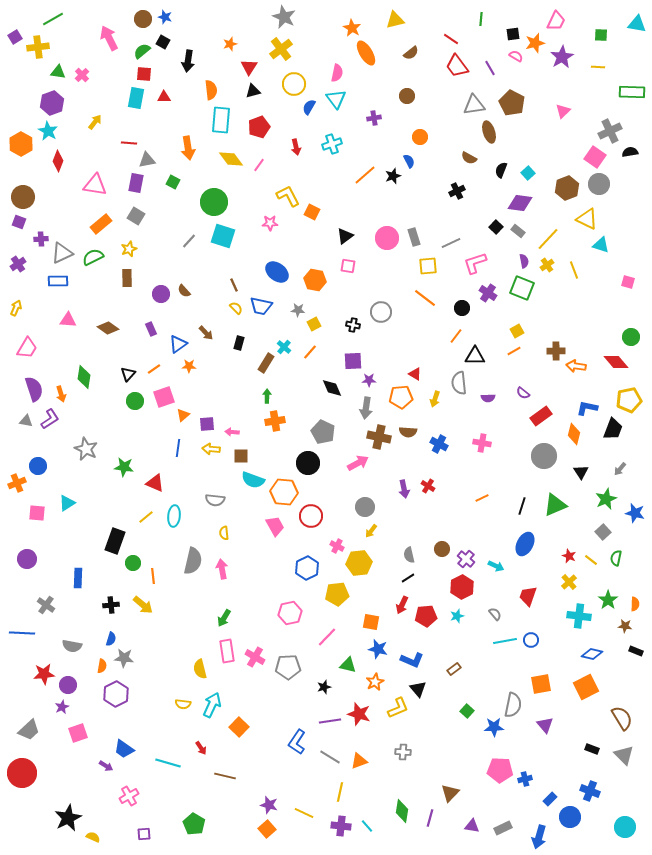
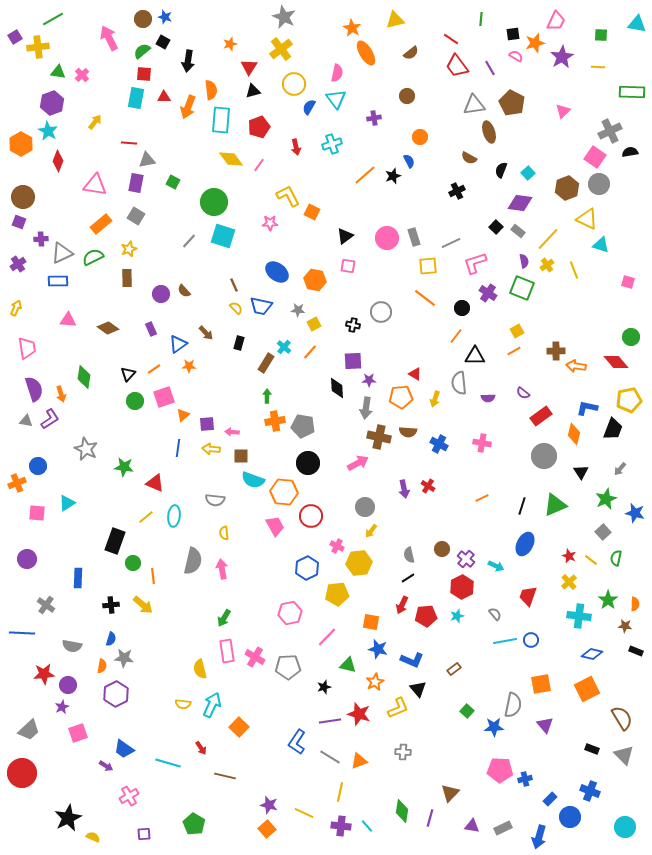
orange arrow at (188, 148): moved 41 px up; rotated 30 degrees clockwise
pink trapezoid at (27, 348): rotated 40 degrees counterclockwise
black diamond at (332, 388): moved 5 px right; rotated 20 degrees clockwise
gray pentagon at (323, 432): moved 20 px left, 6 px up; rotated 15 degrees counterclockwise
orange square at (586, 687): moved 1 px right, 2 px down
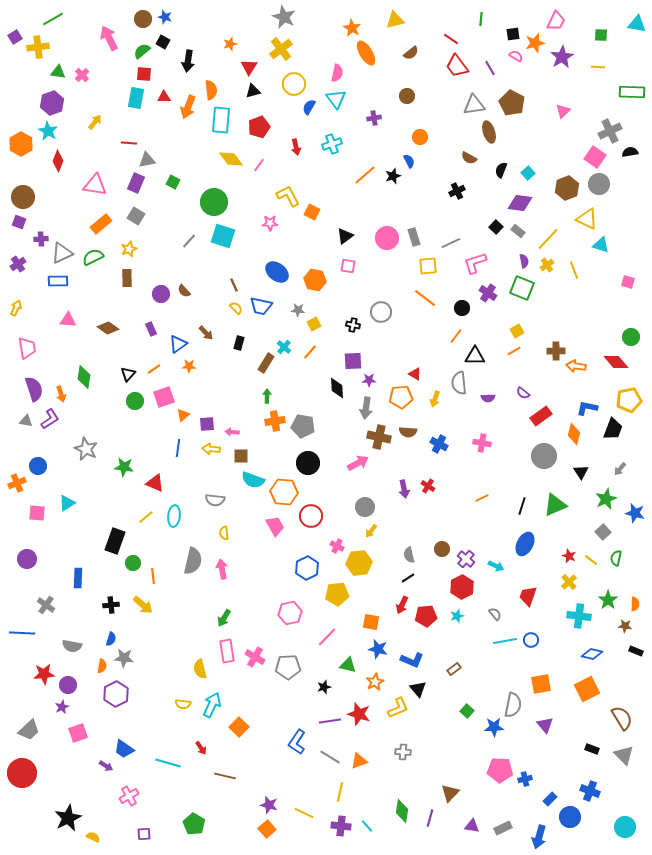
purple rectangle at (136, 183): rotated 12 degrees clockwise
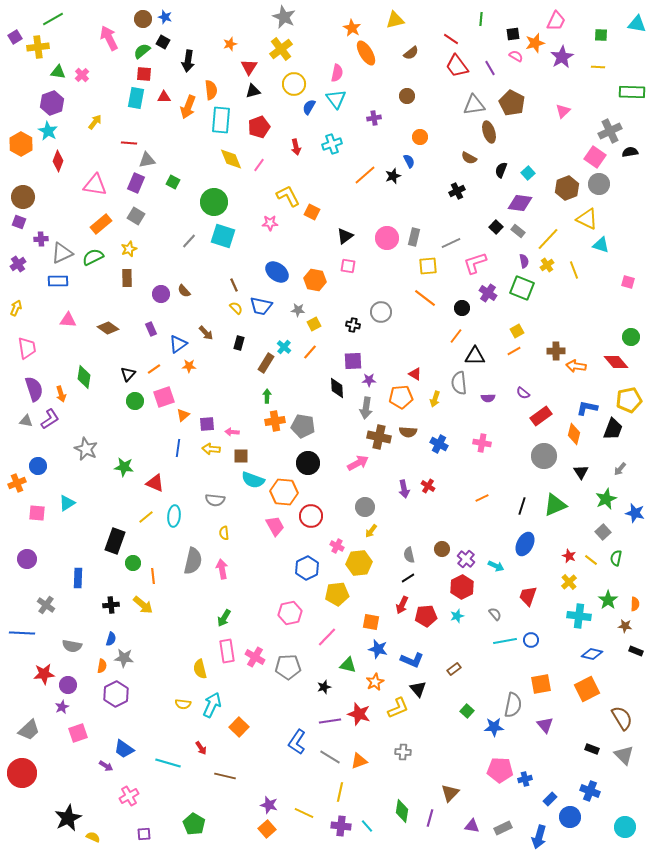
yellow diamond at (231, 159): rotated 15 degrees clockwise
gray rectangle at (414, 237): rotated 30 degrees clockwise
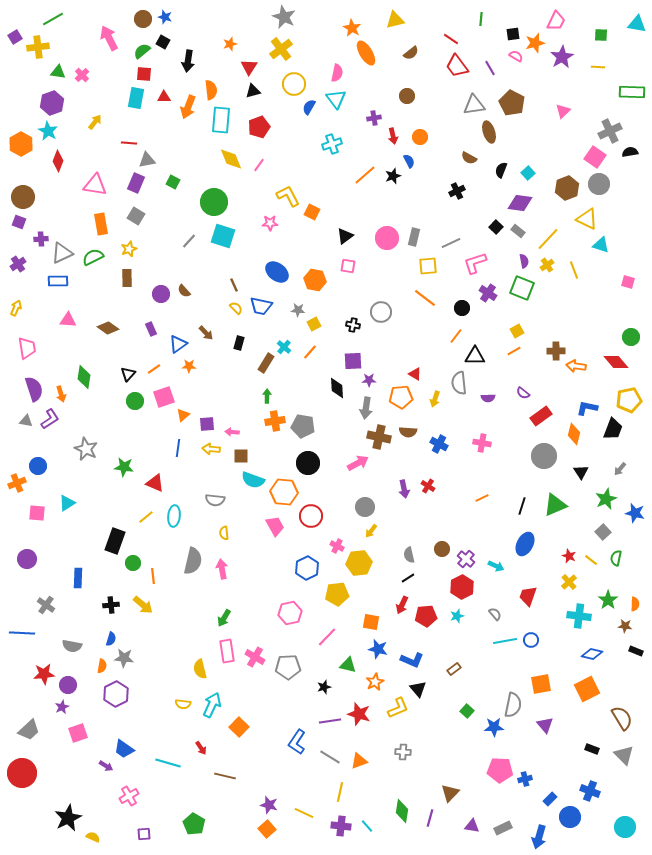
red arrow at (296, 147): moved 97 px right, 11 px up
orange rectangle at (101, 224): rotated 60 degrees counterclockwise
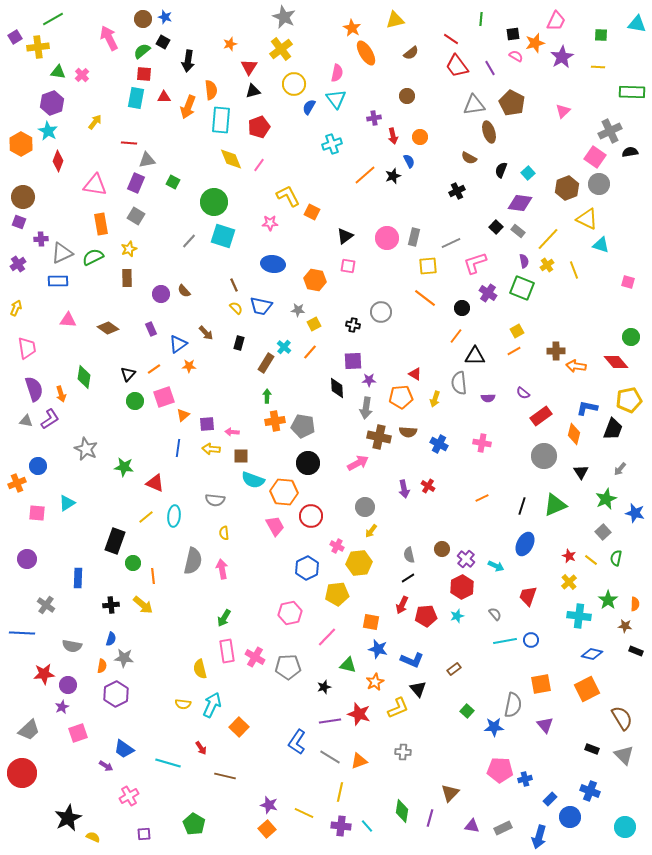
blue ellipse at (277, 272): moved 4 px left, 8 px up; rotated 30 degrees counterclockwise
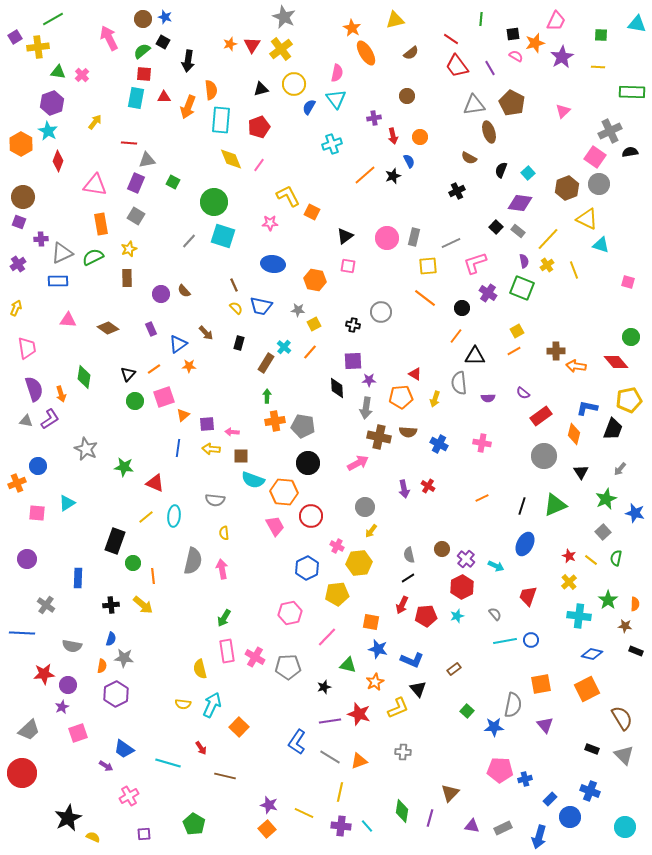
red triangle at (249, 67): moved 3 px right, 22 px up
black triangle at (253, 91): moved 8 px right, 2 px up
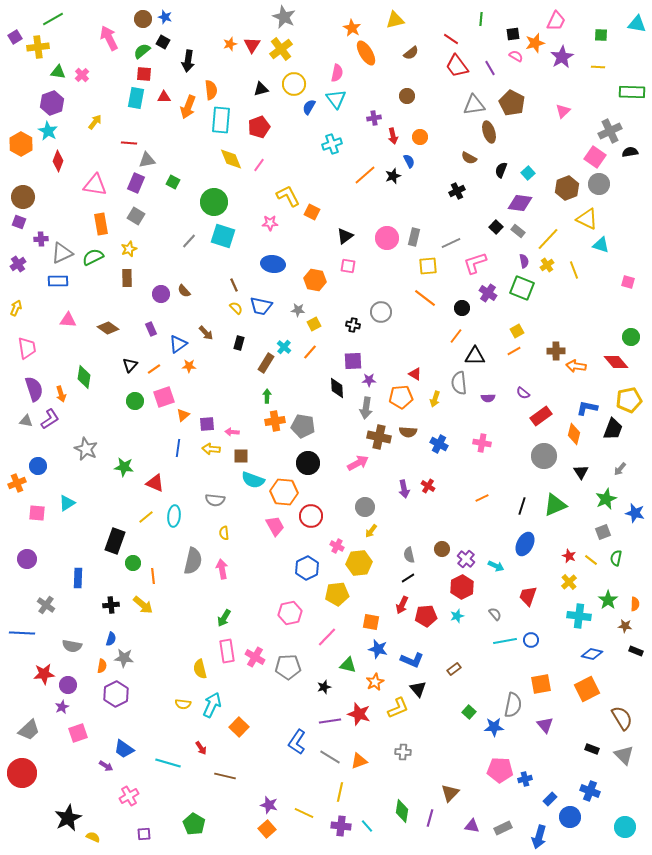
black triangle at (128, 374): moved 2 px right, 9 px up
gray square at (603, 532): rotated 21 degrees clockwise
green square at (467, 711): moved 2 px right, 1 px down
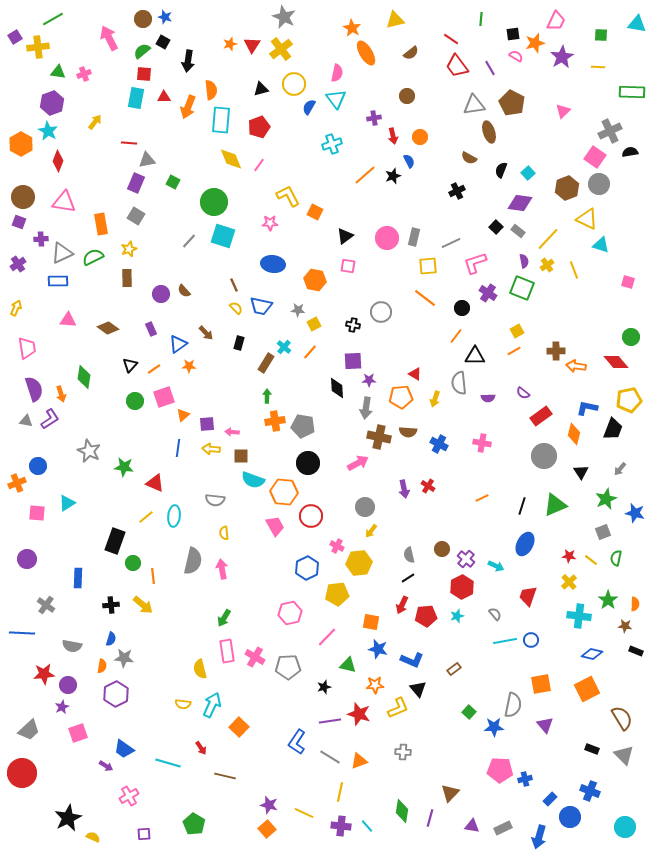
pink cross at (82, 75): moved 2 px right, 1 px up; rotated 24 degrees clockwise
pink triangle at (95, 185): moved 31 px left, 17 px down
orange square at (312, 212): moved 3 px right
gray star at (86, 449): moved 3 px right, 2 px down
red star at (569, 556): rotated 16 degrees counterclockwise
orange star at (375, 682): moved 3 px down; rotated 24 degrees clockwise
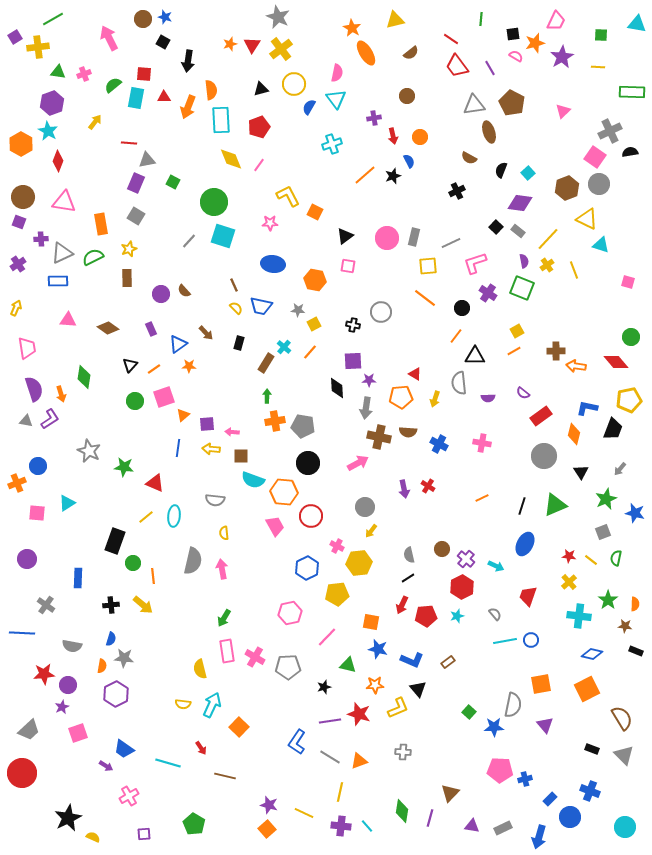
gray star at (284, 17): moved 6 px left
green semicircle at (142, 51): moved 29 px left, 34 px down
cyan rectangle at (221, 120): rotated 8 degrees counterclockwise
brown rectangle at (454, 669): moved 6 px left, 7 px up
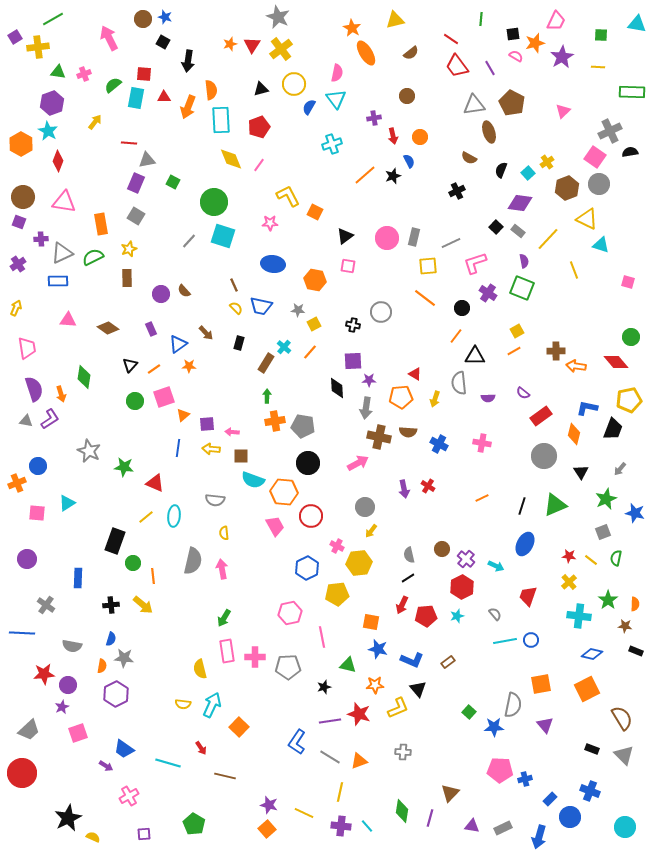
yellow cross at (547, 265): moved 103 px up
pink line at (327, 637): moved 5 px left; rotated 55 degrees counterclockwise
pink cross at (255, 657): rotated 30 degrees counterclockwise
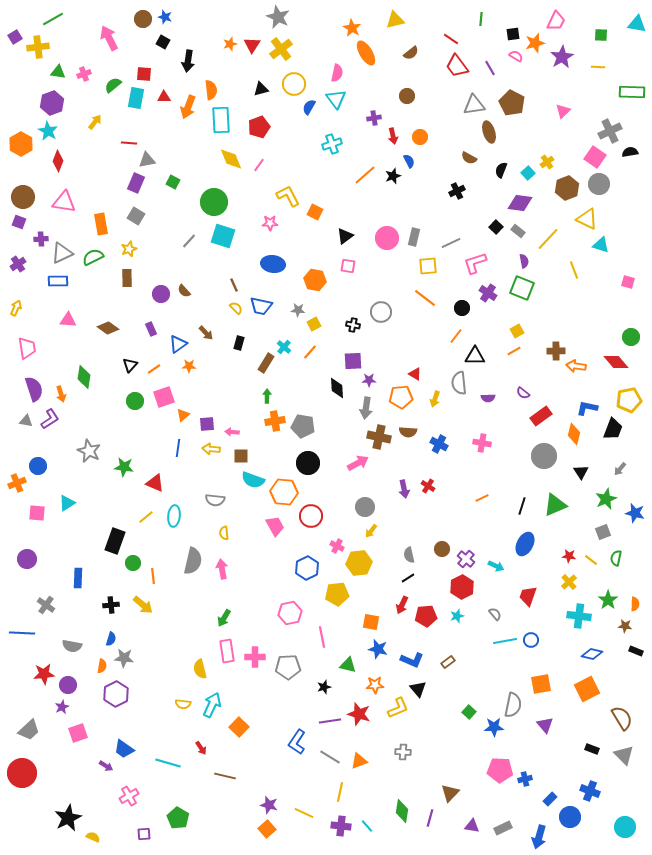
green pentagon at (194, 824): moved 16 px left, 6 px up
